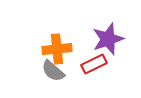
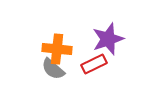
orange cross: rotated 12 degrees clockwise
gray semicircle: moved 2 px up
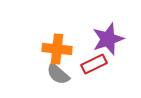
gray semicircle: moved 5 px right, 5 px down
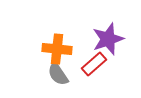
red rectangle: rotated 15 degrees counterclockwise
gray semicircle: rotated 15 degrees clockwise
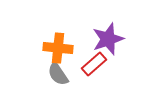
orange cross: moved 1 px right, 1 px up
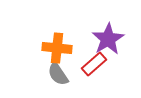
purple star: rotated 12 degrees counterclockwise
orange cross: moved 1 px left
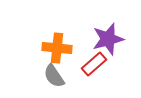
purple star: rotated 16 degrees clockwise
gray semicircle: moved 4 px left, 2 px down
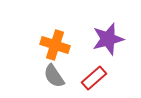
orange cross: moved 2 px left, 3 px up; rotated 12 degrees clockwise
red rectangle: moved 14 px down
